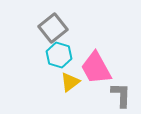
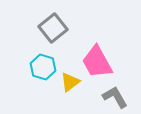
cyan hexagon: moved 16 px left, 12 px down
pink trapezoid: moved 1 px right, 6 px up
gray L-shape: moved 6 px left, 2 px down; rotated 32 degrees counterclockwise
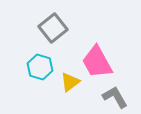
cyan hexagon: moved 3 px left
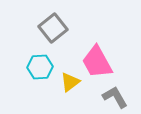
cyan hexagon: rotated 20 degrees counterclockwise
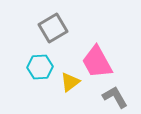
gray square: rotated 8 degrees clockwise
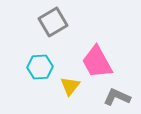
gray square: moved 6 px up
yellow triangle: moved 4 px down; rotated 15 degrees counterclockwise
gray L-shape: moved 2 px right; rotated 36 degrees counterclockwise
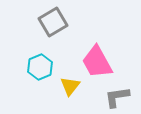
cyan hexagon: rotated 20 degrees counterclockwise
gray L-shape: rotated 32 degrees counterclockwise
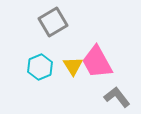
yellow triangle: moved 3 px right, 20 px up; rotated 10 degrees counterclockwise
gray L-shape: rotated 60 degrees clockwise
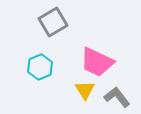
pink trapezoid: rotated 36 degrees counterclockwise
yellow triangle: moved 12 px right, 24 px down
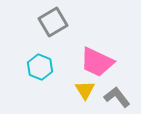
cyan hexagon: rotated 15 degrees counterclockwise
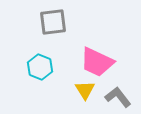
gray square: rotated 24 degrees clockwise
gray L-shape: moved 1 px right
